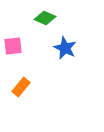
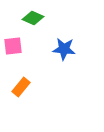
green diamond: moved 12 px left
blue star: moved 1 px left, 1 px down; rotated 20 degrees counterclockwise
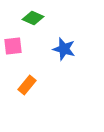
blue star: rotated 10 degrees clockwise
orange rectangle: moved 6 px right, 2 px up
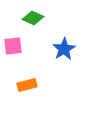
blue star: rotated 25 degrees clockwise
orange rectangle: rotated 36 degrees clockwise
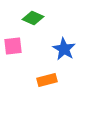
blue star: rotated 10 degrees counterclockwise
orange rectangle: moved 20 px right, 5 px up
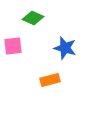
blue star: moved 1 px right, 1 px up; rotated 15 degrees counterclockwise
orange rectangle: moved 3 px right
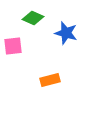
blue star: moved 1 px right, 15 px up
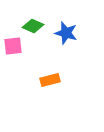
green diamond: moved 8 px down
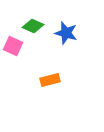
pink square: rotated 30 degrees clockwise
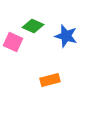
blue star: moved 3 px down
pink square: moved 4 px up
